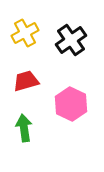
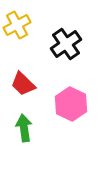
yellow cross: moved 8 px left, 8 px up
black cross: moved 5 px left, 4 px down
red trapezoid: moved 3 px left, 3 px down; rotated 120 degrees counterclockwise
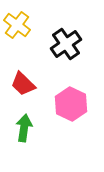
yellow cross: rotated 24 degrees counterclockwise
green arrow: rotated 16 degrees clockwise
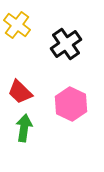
red trapezoid: moved 3 px left, 8 px down
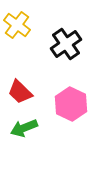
green arrow: rotated 120 degrees counterclockwise
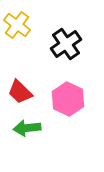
pink hexagon: moved 3 px left, 5 px up
green arrow: moved 3 px right; rotated 16 degrees clockwise
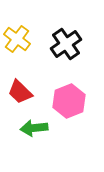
yellow cross: moved 14 px down
pink hexagon: moved 1 px right, 2 px down; rotated 12 degrees clockwise
green arrow: moved 7 px right
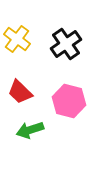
pink hexagon: rotated 24 degrees counterclockwise
green arrow: moved 4 px left, 2 px down; rotated 12 degrees counterclockwise
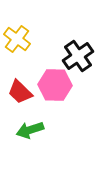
black cross: moved 12 px right, 12 px down
pink hexagon: moved 14 px left, 16 px up; rotated 12 degrees counterclockwise
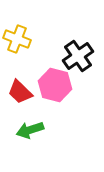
yellow cross: rotated 16 degrees counterclockwise
pink hexagon: rotated 12 degrees clockwise
